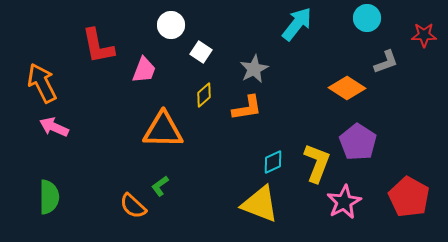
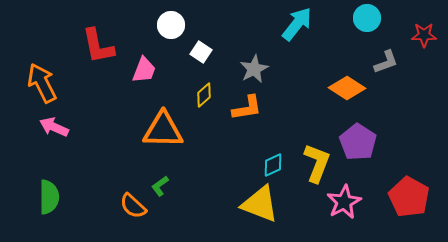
cyan diamond: moved 3 px down
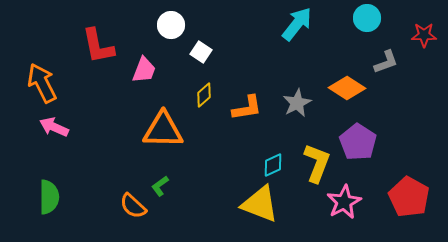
gray star: moved 43 px right, 34 px down
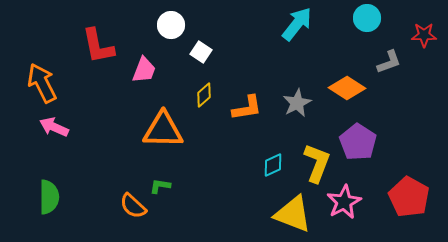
gray L-shape: moved 3 px right
green L-shape: rotated 45 degrees clockwise
yellow triangle: moved 33 px right, 10 px down
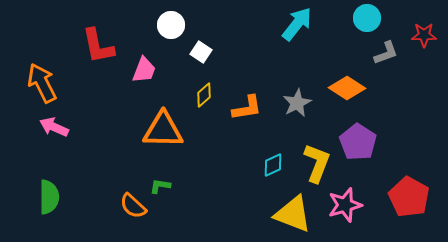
gray L-shape: moved 3 px left, 9 px up
pink star: moved 1 px right, 3 px down; rotated 12 degrees clockwise
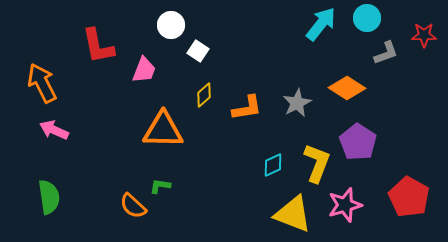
cyan arrow: moved 24 px right
white square: moved 3 px left, 1 px up
pink arrow: moved 3 px down
green semicircle: rotated 8 degrees counterclockwise
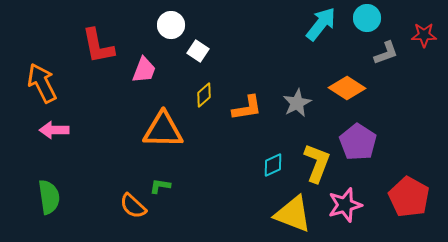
pink arrow: rotated 24 degrees counterclockwise
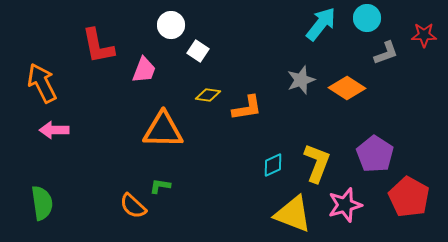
yellow diamond: moved 4 px right; rotated 50 degrees clockwise
gray star: moved 4 px right, 23 px up; rotated 8 degrees clockwise
purple pentagon: moved 17 px right, 12 px down
green semicircle: moved 7 px left, 6 px down
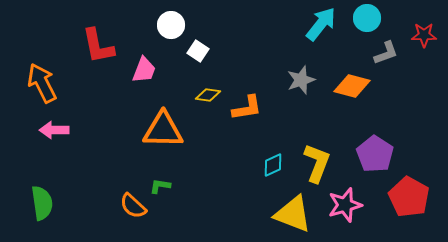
orange diamond: moved 5 px right, 2 px up; rotated 18 degrees counterclockwise
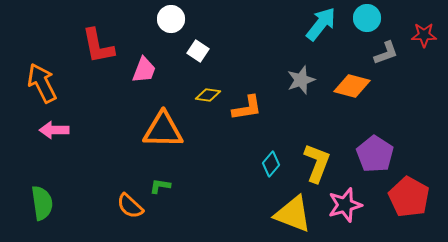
white circle: moved 6 px up
cyan diamond: moved 2 px left, 1 px up; rotated 25 degrees counterclockwise
orange semicircle: moved 3 px left
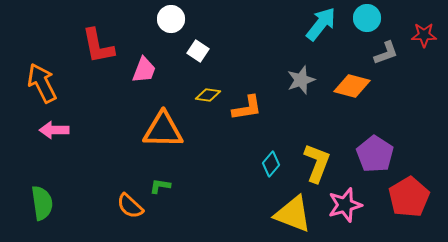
red pentagon: rotated 12 degrees clockwise
